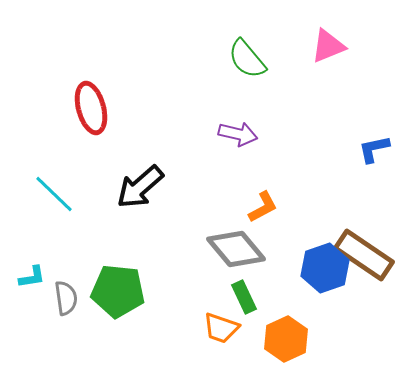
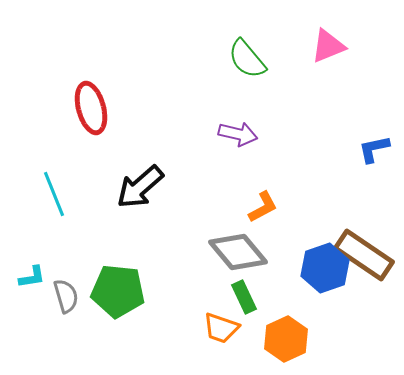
cyan line: rotated 24 degrees clockwise
gray diamond: moved 2 px right, 3 px down
gray semicircle: moved 2 px up; rotated 8 degrees counterclockwise
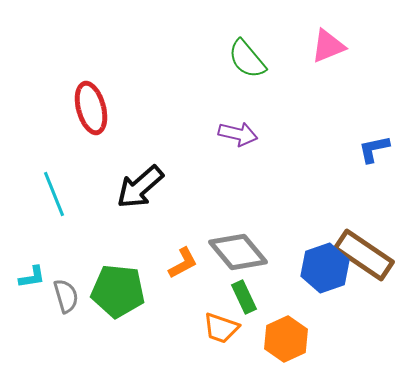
orange L-shape: moved 80 px left, 56 px down
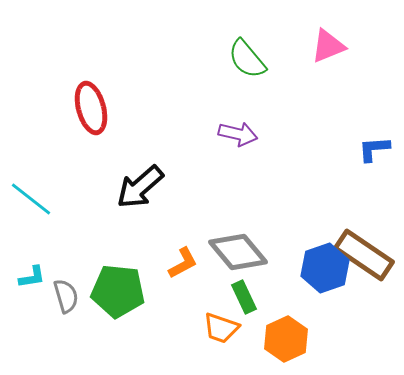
blue L-shape: rotated 8 degrees clockwise
cyan line: moved 23 px left, 5 px down; rotated 30 degrees counterclockwise
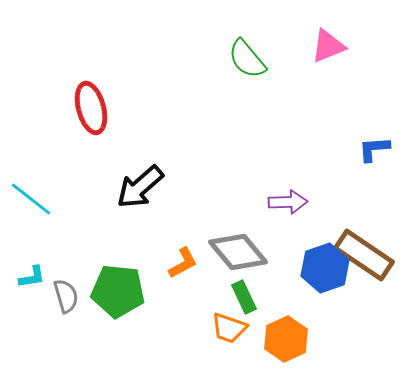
purple arrow: moved 50 px right, 68 px down; rotated 15 degrees counterclockwise
orange trapezoid: moved 8 px right
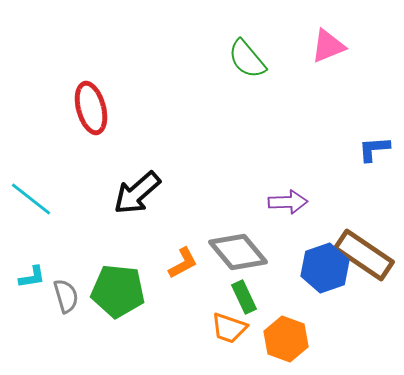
black arrow: moved 3 px left, 6 px down
orange hexagon: rotated 15 degrees counterclockwise
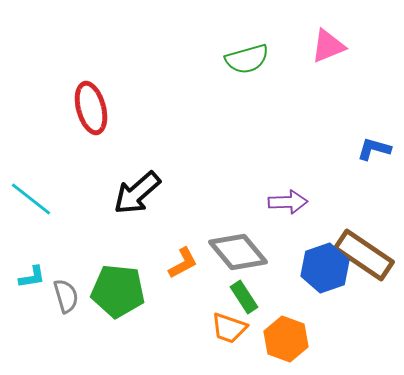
green semicircle: rotated 66 degrees counterclockwise
blue L-shape: rotated 20 degrees clockwise
green rectangle: rotated 8 degrees counterclockwise
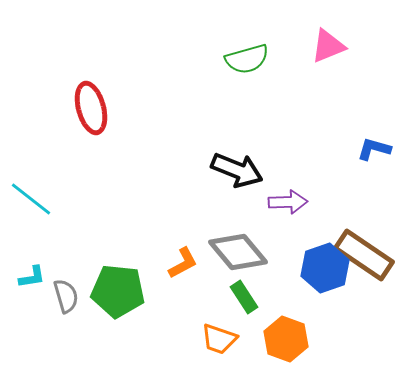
black arrow: moved 100 px right, 23 px up; rotated 117 degrees counterclockwise
orange trapezoid: moved 10 px left, 11 px down
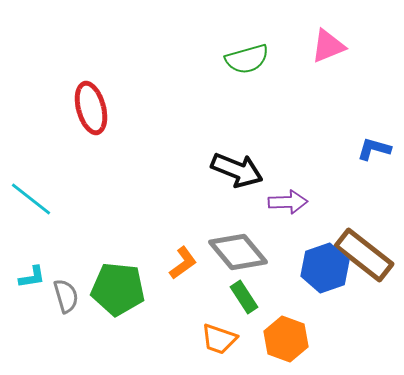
brown rectangle: rotated 4 degrees clockwise
orange L-shape: rotated 8 degrees counterclockwise
green pentagon: moved 2 px up
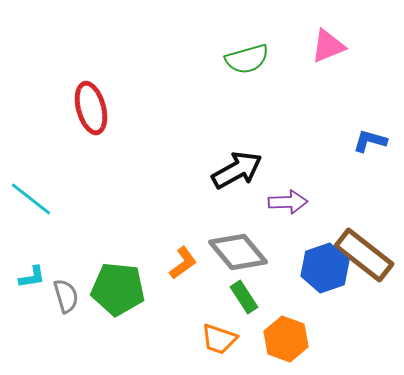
blue L-shape: moved 4 px left, 8 px up
black arrow: rotated 51 degrees counterclockwise
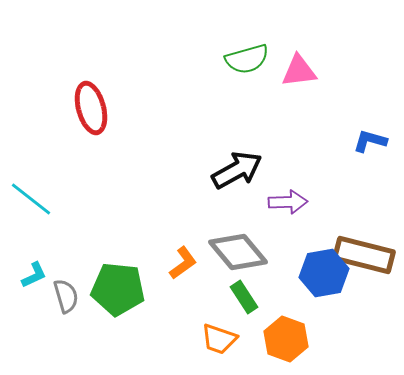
pink triangle: moved 29 px left, 25 px down; rotated 15 degrees clockwise
brown rectangle: rotated 24 degrees counterclockwise
blue hexagon: moved 1 px left, 5 px down; rotated 9 degrees clockwise
cyan L-shape: moved 2 px right, 2 px up; rotated 16 degrees counterclockwise
